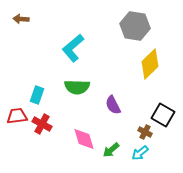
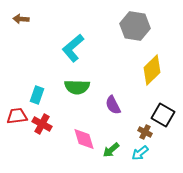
yellow diamond: moved 2 px right, 6 px down
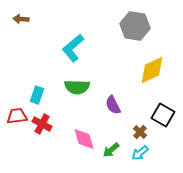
yellow diamond: rotated 20 degrees clockwise
brown cross: moved 5 px left; rotated 16 degrees clockwise
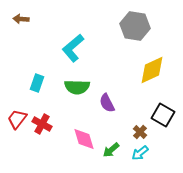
cyan rectangle: moved 12 px up
purple semicircle: moved 6 px left, 2 px up
red trapezoid: moved 3 px down; rotated 45 degrees counterclockwise
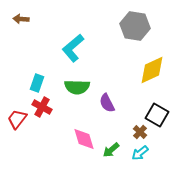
black square: moved 6 px left
red cross: moved 17 px up
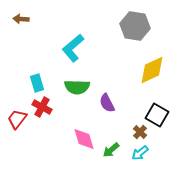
cyan rectangle: rotated 36 degrees counterclockwise
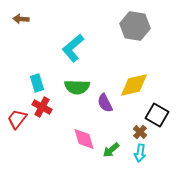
yellow diamond: moved 18 px left, 15 px down; rotated 12 degrees clockwise
purple semicircle: moved 2 px left
cyan arrow: rotated 42 degrees counterclockwise
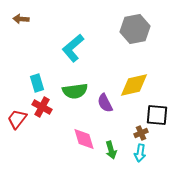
gray hexagon: moved 3 px down; rotated 20 degrees counterclockwise
green semicircle: moved 2 px left, 4 px down; rotated 10 degrees counterclockwise
black square: rotated 25 degrees counterclockwise
brown cross: moved 1 px right, 1 px down; rotated 24 degrees clockwise
green arrow: rotated 66 degrees counterclockwise
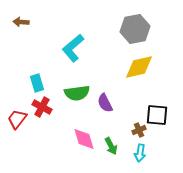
brown arrow: moved 3 px down
yellow diamond: moved 5 px right, 18 px up
green semicircle: moved 2 px right, 2 px down
brown cross: moved 2 px left, 3 px up
green arrow: moved 4 px up; rotated 12 degrees counterclockwise
